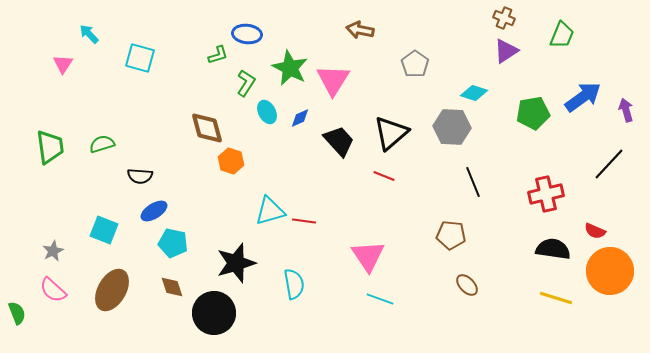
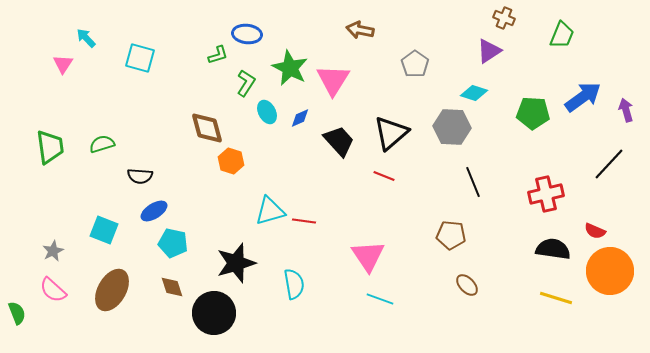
cyan arrow at (89, 34): moved 3 px left, 4 px down
purple triangle at (506, 51): moved 17 px left
green pentagon at (533, 113): rotated 12 degrees clockwise
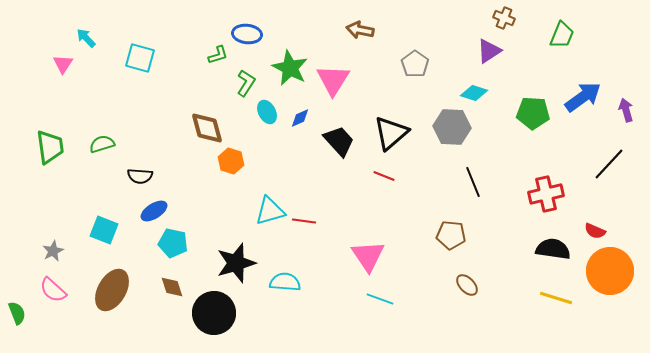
cyan semicircle at (294, 284): moved 9 px left, 2 px up; rotated 76 degrees counterclockwise
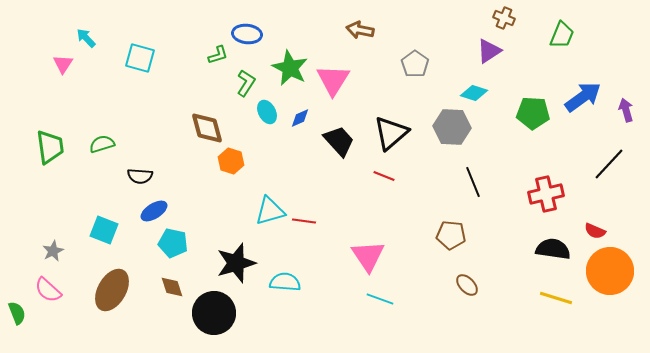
pink semicircle at (53, 290): moved 5 px left
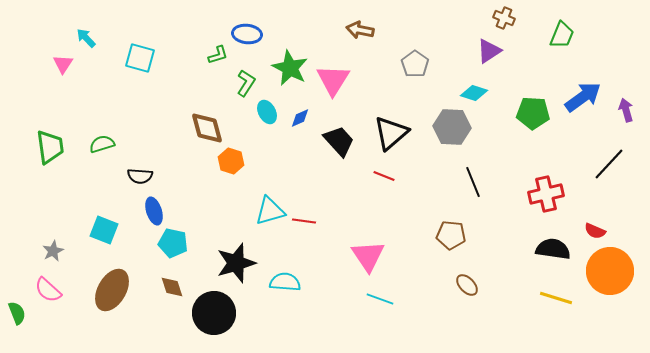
blue ellipse at (154, 211): rotated 76 degrees counterclockwise
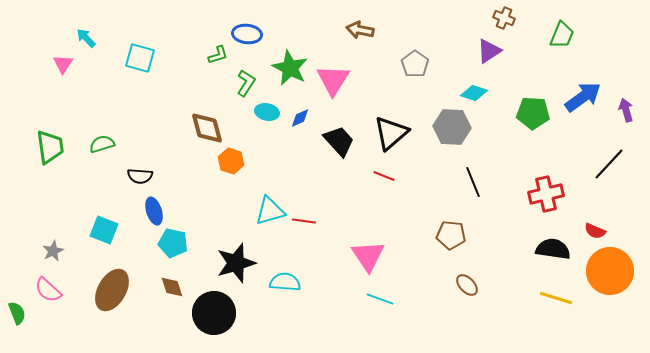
cyan ellipse at (267, 112): rotated 50 degrees counterclockwise
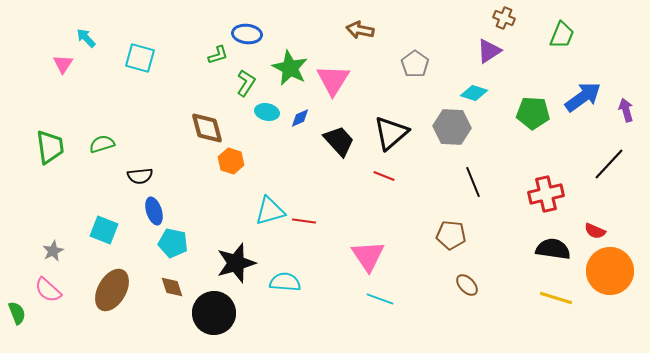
black semicircle at (140, 176): rotated 10 degrees counterclockwise
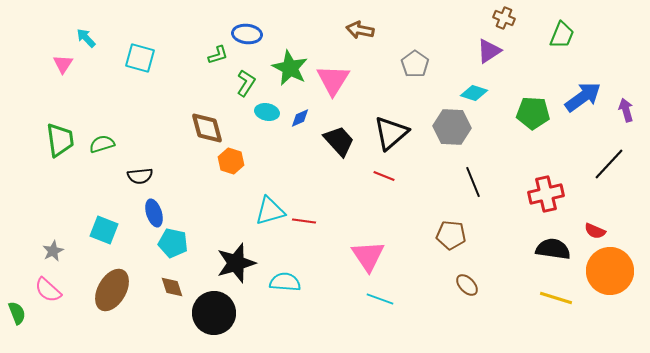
green trapezoid at (50, 147): moved 10 px right, 7 px up
blue ellipse at (154, 211): moved 2 px down
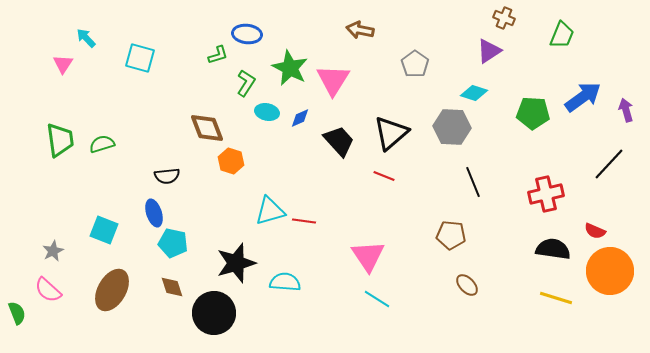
brown diamond at (207, 128): rotated 6 degrees counterclockwise
black semicircle at (140, 176): moved 27 px right
cyan line at (380, 299): moved 3 px left; rotated 12 degrees clockwise
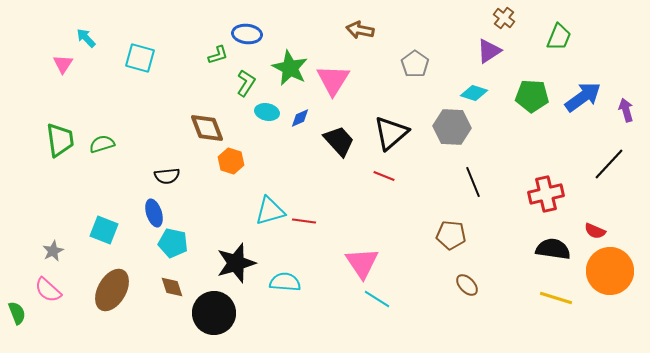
brown cross at (504, 18): rotated 15 degrees clockwise
green trapezoid at (562, 35): moved 3 px left, 2 px down
green pentagon at (533, 113): moved 1 px left, 17 px up
pink triangle at (368, 256): moved 6 px left, 7 px down
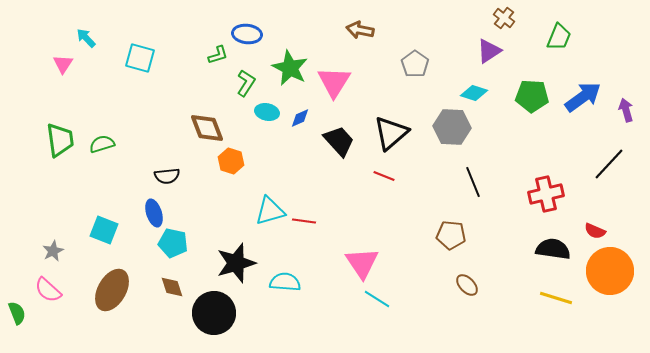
pink triangle at (333, 80): moved 1 px right, 2 px down
